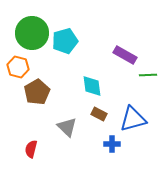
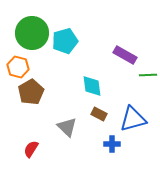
brown pentagon: moved 6 px left
red semicircle: rotated 18 degrees clockwise
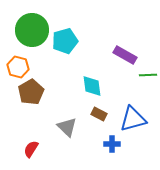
green circle: moved 3 px up
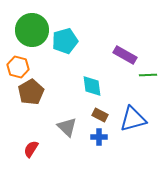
brown rectangle: moved 1 px right, 1 px down
blue cross: moved 13 px left, 7 px up
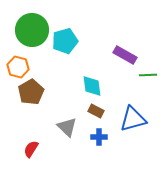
brown rectangle: moved 4 px left, 4 px up
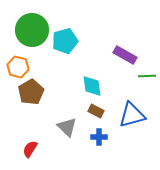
green line: moved 1 px left, 1 px down
blue triangle: moved 1 px left, 4 px up
red semicircle: moved 1 px left
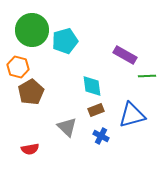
brown rectangle: moved 1 px up; rotated 49 degrees counterclockwise
blue cross: moved 2 px right, 1 px up; rotated 28 degrees clockwise
red semicircle: rotated 132 degrees counterclockwise
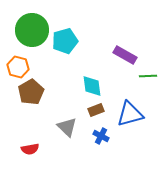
green line: moved 1 px right
blue triangle: moved 2 px left, 1 px up
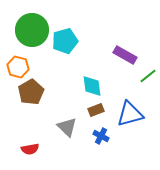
green line: rotated 36 degrees counterclockwise
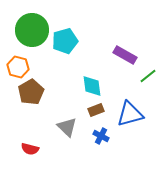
red semicircle: rotated 24 degrees clockwise
